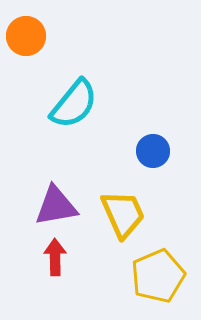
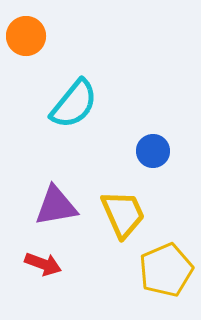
red arrow: moved 12 px left, 7 px down; rotated 111 degrees clockwise
yellow pentagon: moved 8 px right, 6 px up
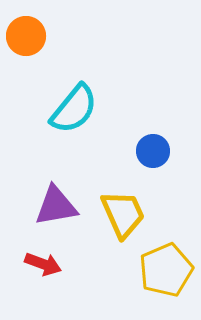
cyan semicircle: moved 5 px down
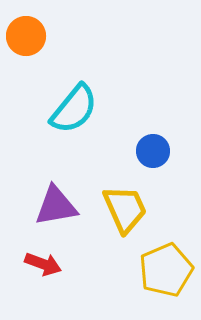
yellow trapezoid: moved 2 px right, 5 px up
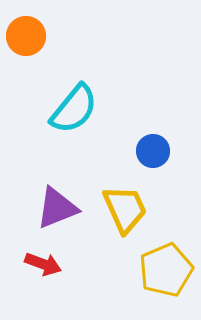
purple triangle: moved 1 px right, 2 px down; rotated 12 degrees counterclockwise
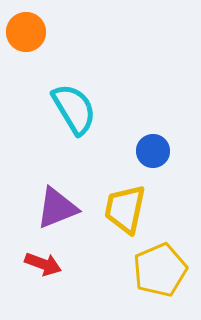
orange circle: moved 4 px up
cyan semicircle: rotated 70 degrees counterclockwise
yellow trapezoid: rotated 144 degrees counterclockwise
yellow pentagon: moved 6 px left
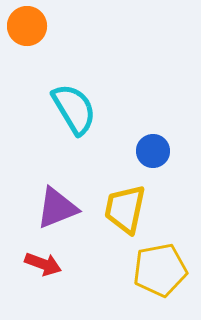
orange circle: moved 1 px right, 6 px up
yellow pentagon: rotated 12 degrees clockwise
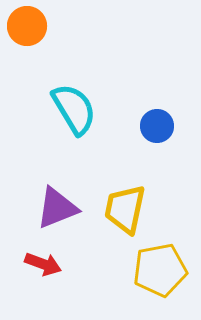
blue circle: moved 4 px right, 25 px up
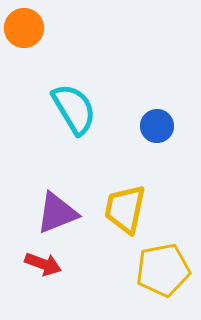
orange circle: moved 3 px left, 2 px down
purple triangle: moved 5 px down
yellow pentagon: moved 3 px right
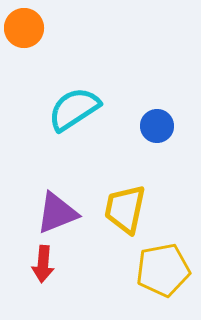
cyan semicircle: rotated 92 degrees counterclockwise
red arrow: rotated 75 degrees clockwise
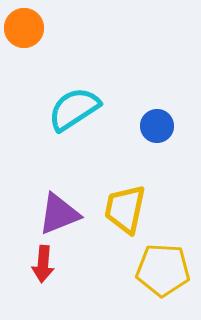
purple triangle: moved 2 px right, 1 px down
yellow pentagon: rotated 14 degrees clockwise
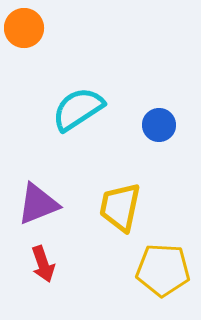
cyan semicircle: moved 4 px right
blue circle: moved 2 px right, 1 px up
yellow trapezoid: moved 5 px left, 2 px up
purple triangle: moved 21 px left, 10 px up
red arrow: rotated 24 degrees counterclockwise
